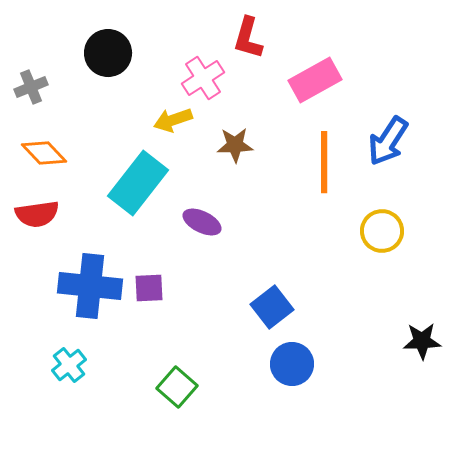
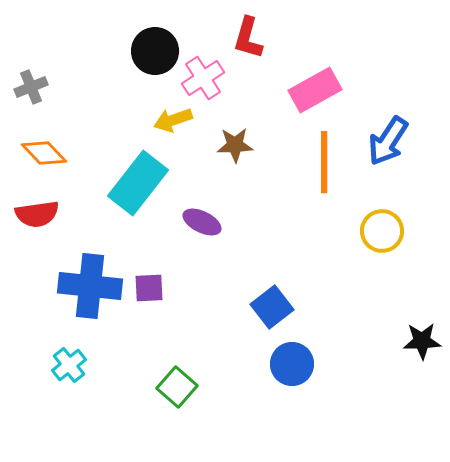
black circle: moved 47 px right, 2 px up
pink rectangle: moved 10 px down
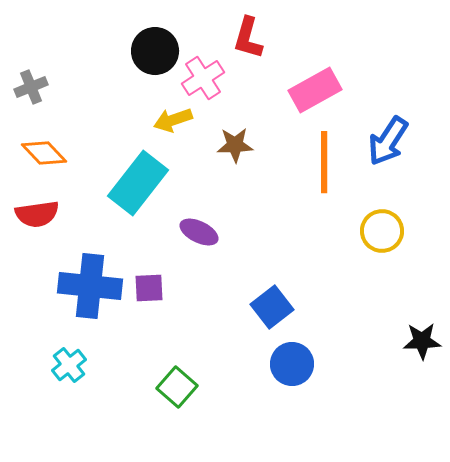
purple ellipse: moved 3 px left, 10 px down
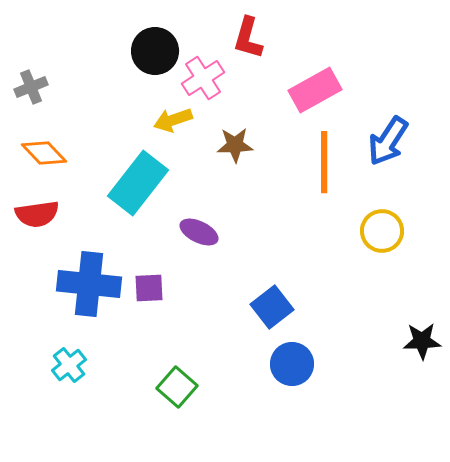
blue cross: moved 1 px left, 2 px up
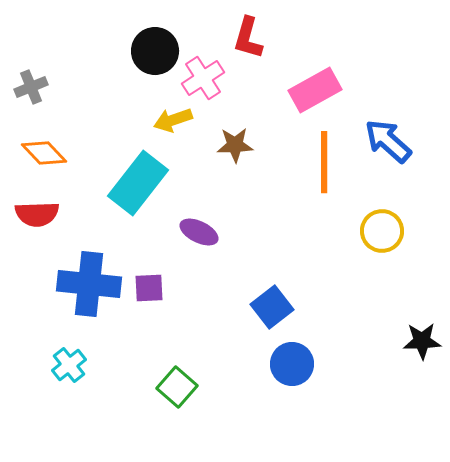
blue arrow: rotated 99 degrees clockwise
red semicircle: rotated 6 degrees clockwise
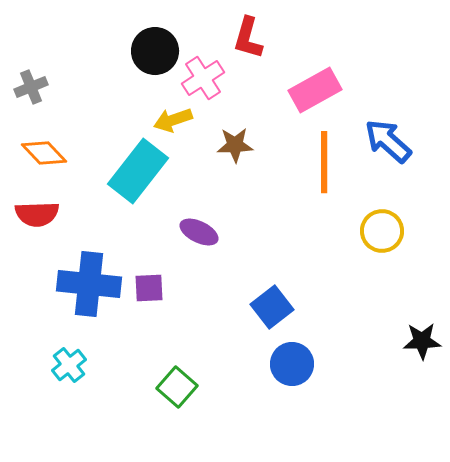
cyan rectangle: moved 12 px up
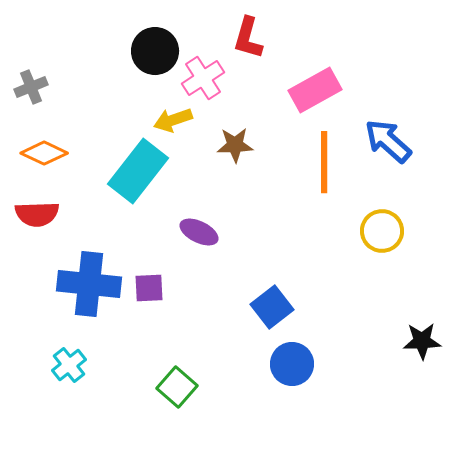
orange diamond: rotated 21 degrees counterclockwise
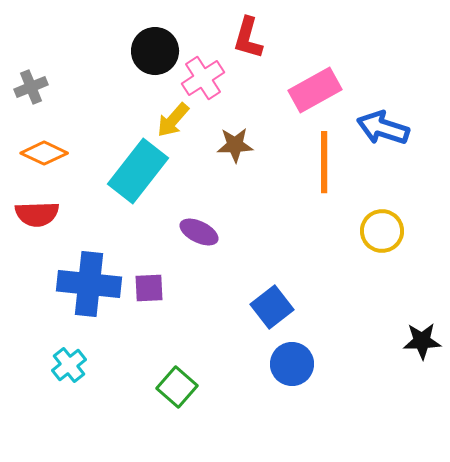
yellow arrow: rotated 30 degrees counterclockwise
blue arrow: moved 5 px left, 13 px up; rotated 24 degrees counterclockwise
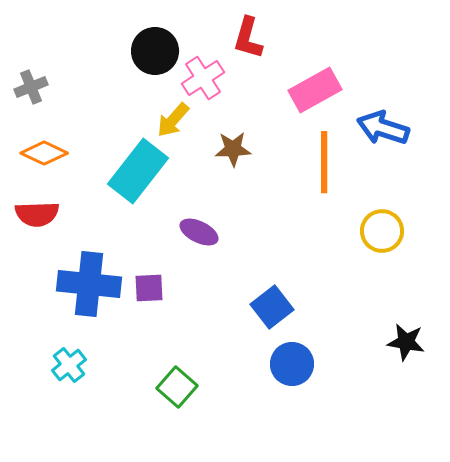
brown star: moved 2 px left, 4 px down
black star: moved 16 px left, 1 px down; rotated 12 degrees clockwise
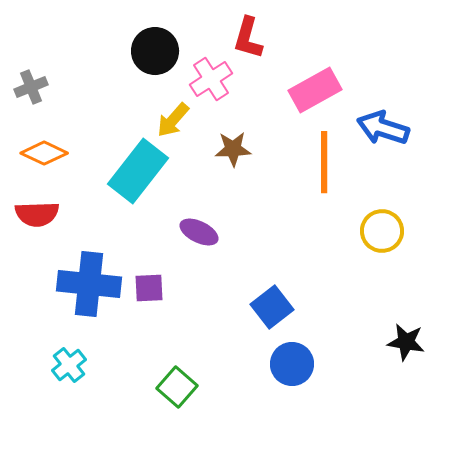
pink cross: moved 8 px right, 1 px down
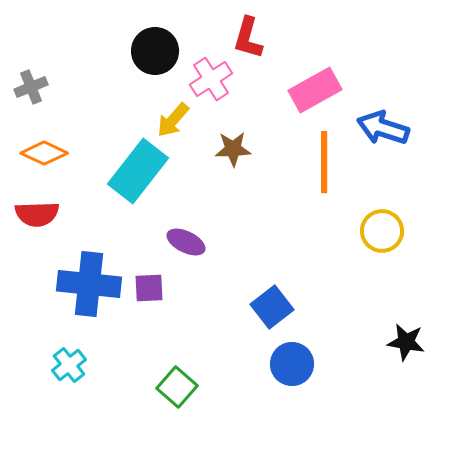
purple ellipse: moved 13 px left, 10 px down
